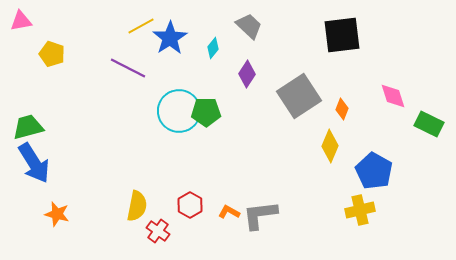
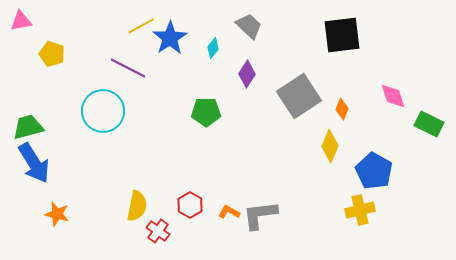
cyan circle: moved 76 px left
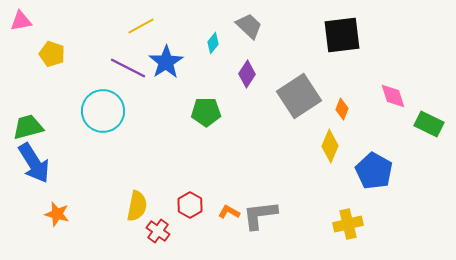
blue star: moved 4 px left, 24 px down
cyan diamond: moved 5 px up
yellow cross: moved 12 px left, 14 px down
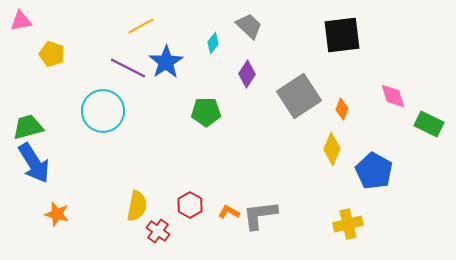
yellow diamond: moved 2 px right, 3 px down
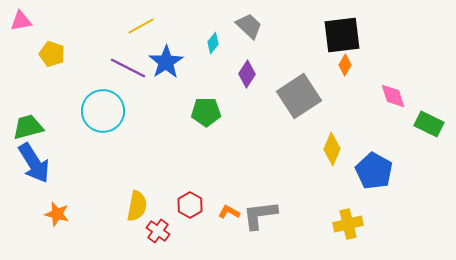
orange diamond: moved 3 px right, 44 px up; rotated 10 degrees clockwise
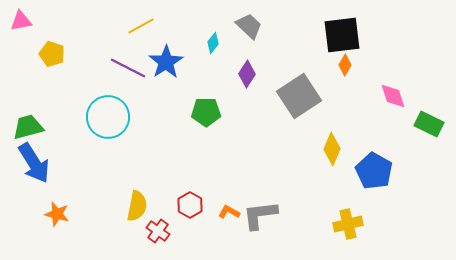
cyan circle: moved 5 px right, 6 px down
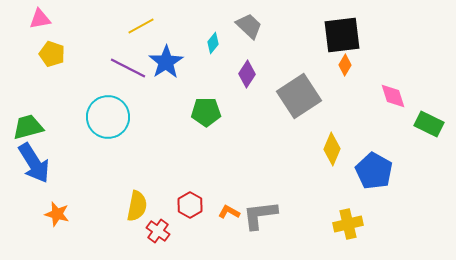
pink triangle: moved 19 px right, 2 px up
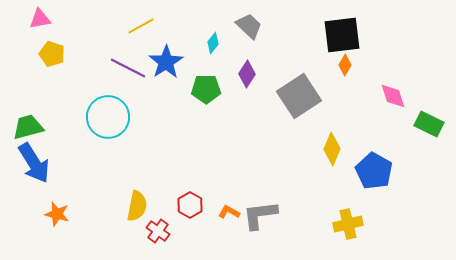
green pentagon: moved 23 px up
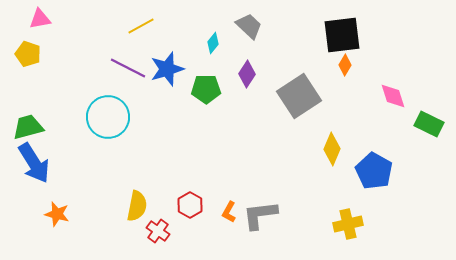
yellow pentagon: moved 24 px left
blue star: moved 1 px right, 7 px down; rotated 16 degrees clockwise
orange L-shape: rotated 90 degrees counterclockwise
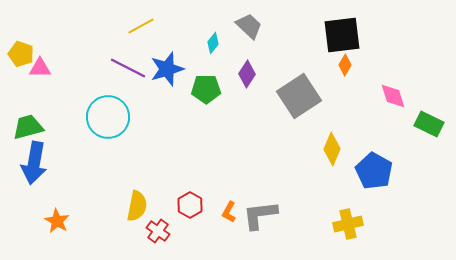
pink triangle: moved 49 px down; rotated 10 degrees clockwise
yellow pentagon: moved 7 px left
blue arrow: rotated 42 degrees clockwise
orange star: moved 7 px down; rotated 15 degrees clockwise
